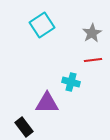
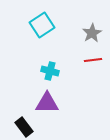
cyan cross: moved 21 px left, 11 px up
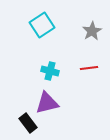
gray star: moved 2 px up
red line: moved 4 px left, 8 px down
purple triangle: rotated 15 degrees counterclockwise
black rectangle: moved 4 px right, 4 px up
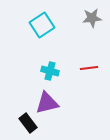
gray star: moved 13 px up; rotated 24 degrees clockwise
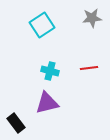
black rectangle: moved 12 px left
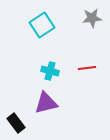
red line: moved 2 px left
purple triangle: moved 1 px left
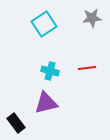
cyan square: moved 2 px right, 1 px up
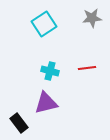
black rectangle: moved 3 px right
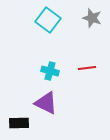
gray star: rotated 24 degrees clockwise
cyan square: moved 4 px right, 4 px up; rotated 20 degrees counterclockwise
purple triangle: rotated 40 degrees clockwise
black rectangle: rotated 54 degrees counterclockwise
